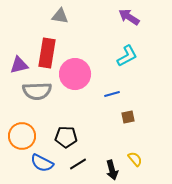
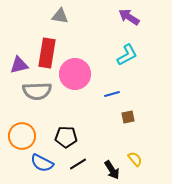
cyan L-shape: moved 1 px up
black arrow: rotated 18 degrees counterclockwise
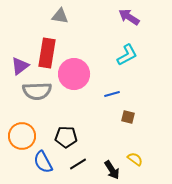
purple triangle: moved 1 px right, 1 px down; rotated 24 degrees counterclockwise
pink circle: moved 1 px left
brown square: rotated 24 degrees clockwise
yellow semicircle: rotated 14 degrees counterclockwise
blue semicircle: moved 1 px right, 1 px up; rotated 35 degrees clockwise
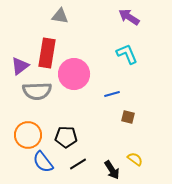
cyan L-shape: moved 1 px up; rotated 85 degrees counterclockwise
orange circle: moved 6 px right, 1 px up
blue semicircle: rotated 10 degrees counterclockwise
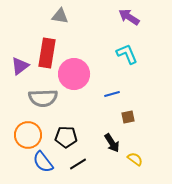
gray semicircle: moved 6 px right, 7 px down
brown square: rotated 24 degrees counterclockwise
black arrow: moved 27 px up
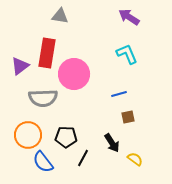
blue line: moved 7 px right
black line: moved 5 px right, 6 px up; rotated 30 degrees counterclockwise
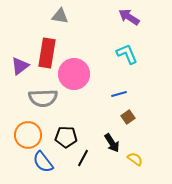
brown square: rotated 24 degrees counterclockwise
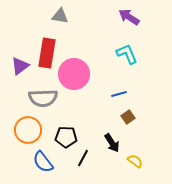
orange circle: moved 5 px up
yellow semicircle: moved 2 px down
